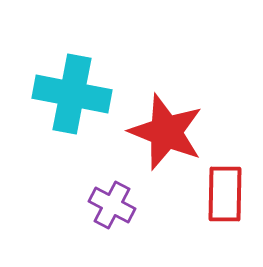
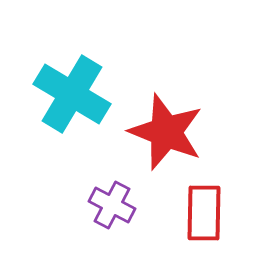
cyan cross: rotated 20 degrees clockwise
red rectangle: moved 21 px left, 19 px down
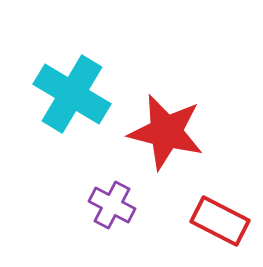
red star: rotated 8 degrees counterclockwise
red rectangle: moved 16 px right, 8 px down; rotated 64 degrees counterclockwise
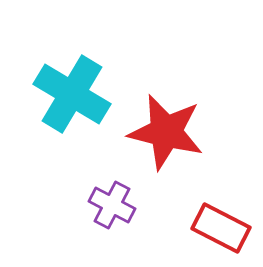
red rectangle: moved 1 px right, 7 px down
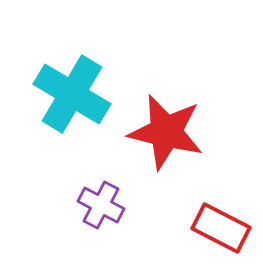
purple cross: moved 11 px left
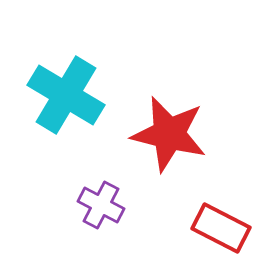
cyan cross: moved 6 px left, 1 px down
red star: moved 3 px right, 2 px down
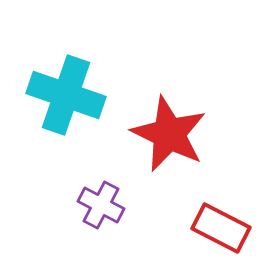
cyan cross: rotated 12 degrees counterclockwise
red star: rotated 12 degrees clockwise
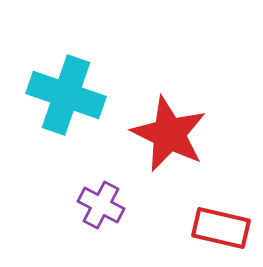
red rectangle: rotated 14 degrees counterclockwise
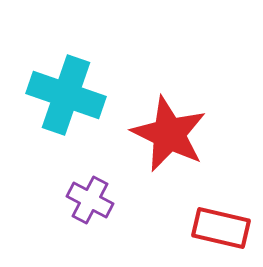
purple cross: moved 11 px left, 5 px up
